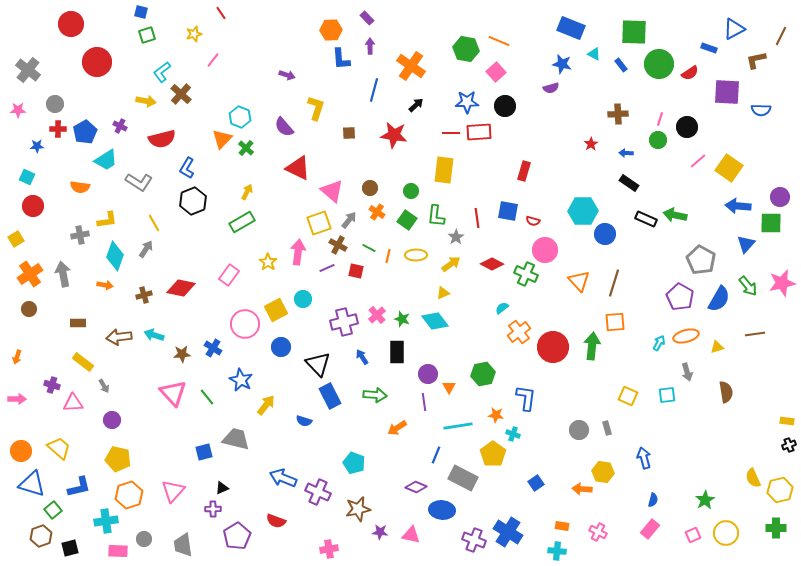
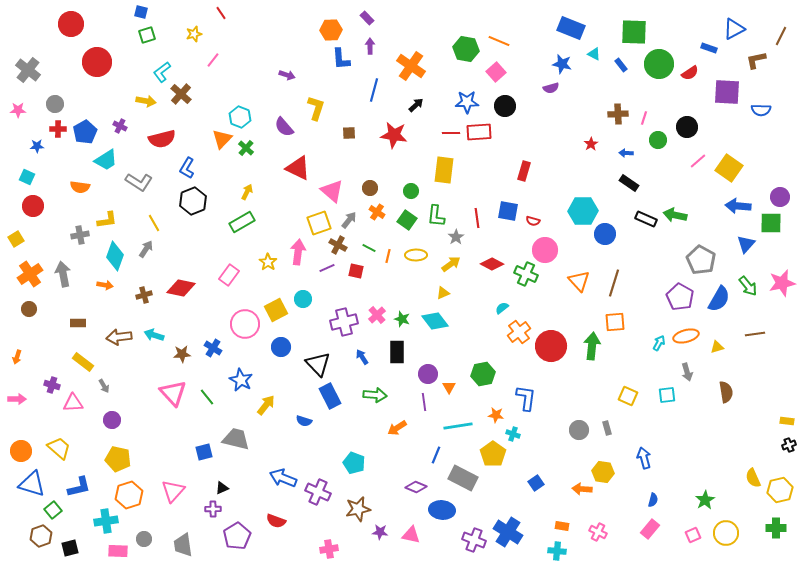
pink line at (660, 119): moved 16 px left, 1 px up
red circle at (553, 347): moved 2 px left, 1 px up
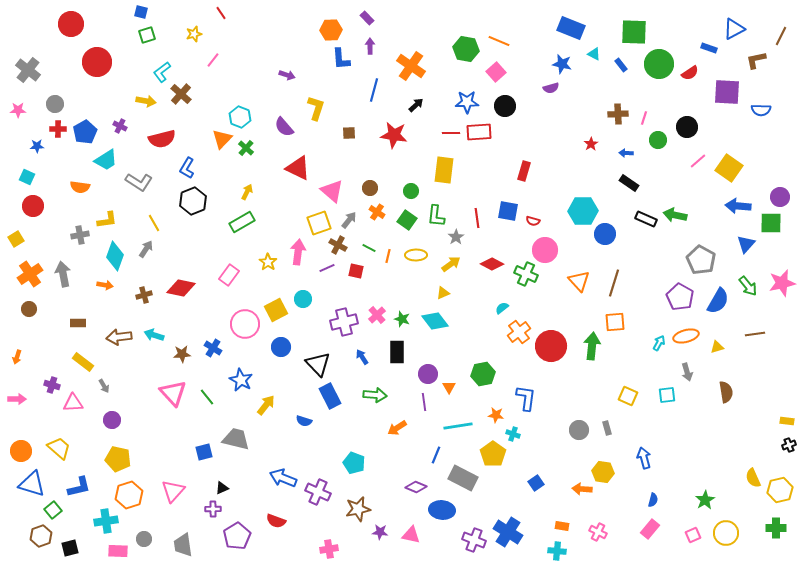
blue semicircle at (719, 299): moved 1 px left, 2 px down
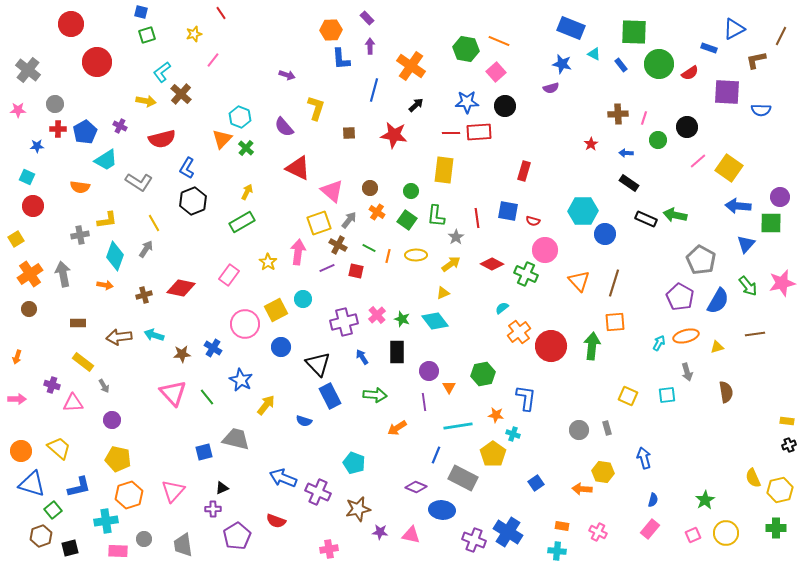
purple circle at (428, 374): moved 1 px right, 3 px up
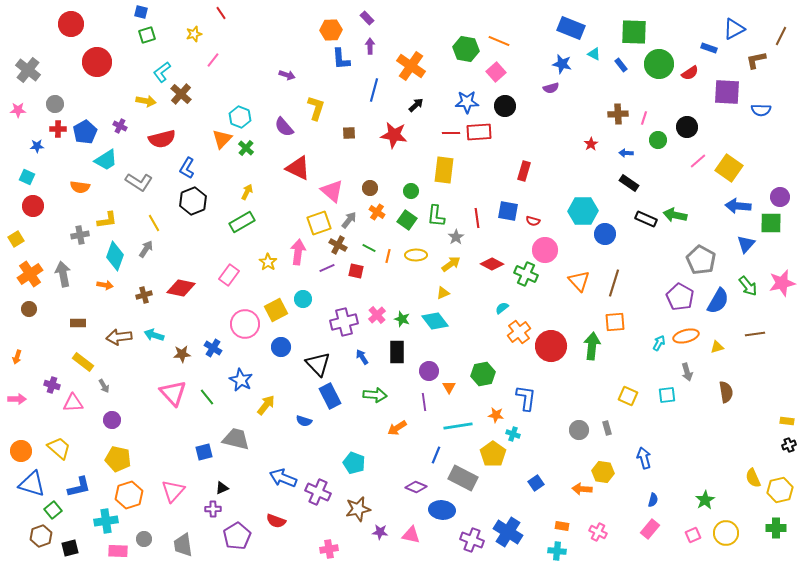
purple cross at (474, 540): moved 2 px left
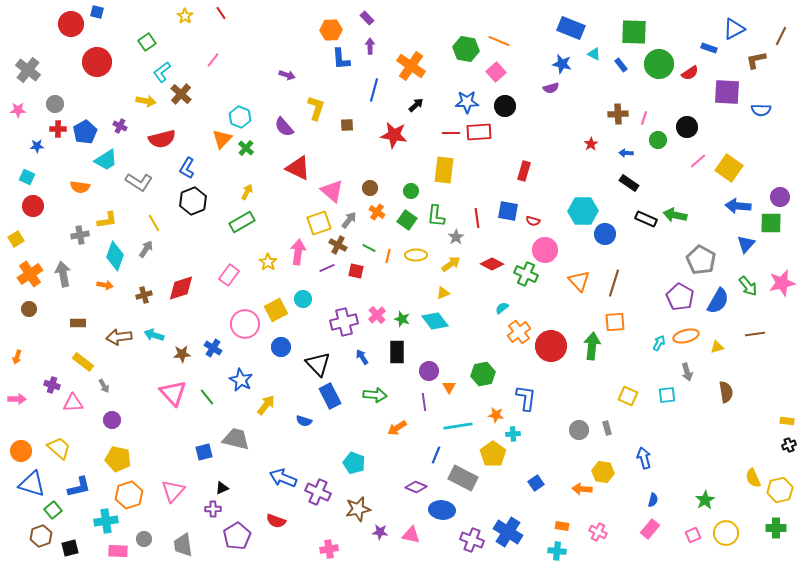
blue square at (141, 12): moved 44 px left
yellow star at (194, 34): moved 9 px left, 18 px up; rotated 21 degrees counterclockwise
green square at (147, 35): moved 7 px down; rotated 18 degrees counterclockwise
brown square at (349, 133): moved 2 px left, 8 px up
red diamond at (181, 288): rotated 28 degrees counterclockwise
cyan cross at (513, 434): rotated 24 degrees counterclockwise
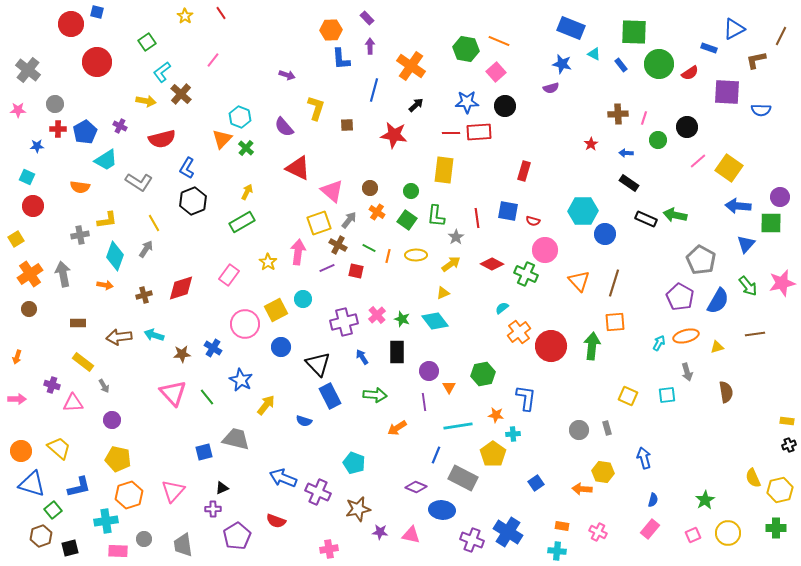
yellow circle at (726, 533): moved 2 px right
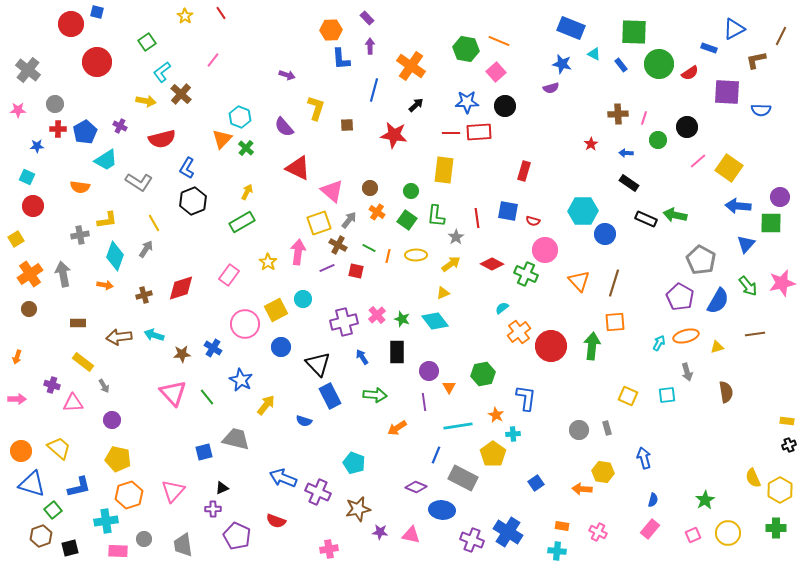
orange star at (496, 415): rotated 21 degrees clockwise
yellow hexagon at (780, 490): rotated 15 degrees counterclockwise
purple pentagon at (237, 536): rotated 16 degrees counterclockwise
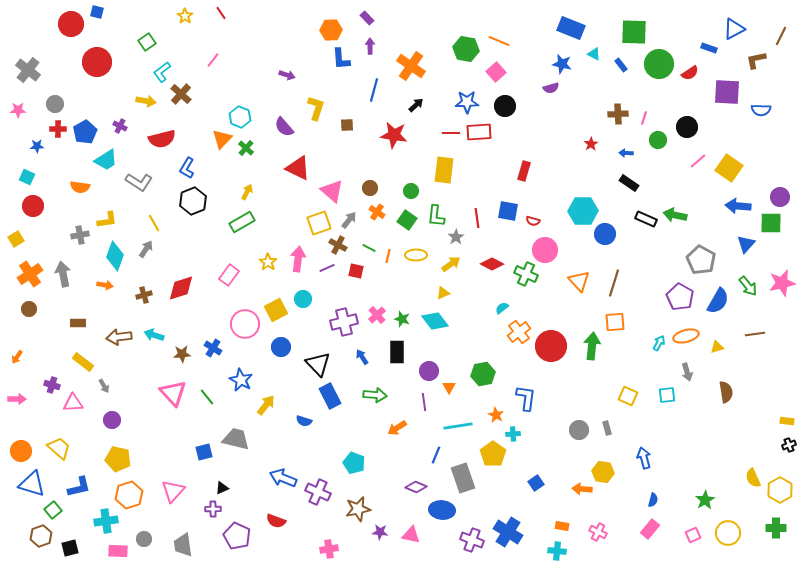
pink arrow at (298, 252): moved 7 px down
orange arrow at (17, 357): rotated 16 degrees clockwise
gray rectangle at (463, 478): rotated 44 degrees clockwise
